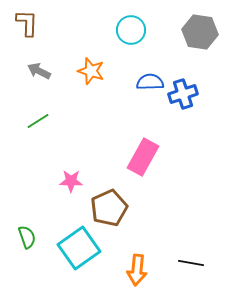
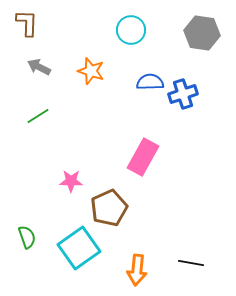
gray hexagon: moved 2 px right, 1 px down
gray arrow: moved 4 px up
green line: moved 5 px up
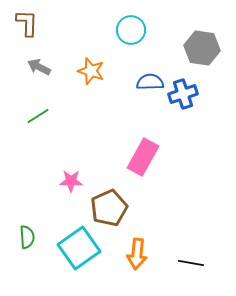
gray hexagon: moved 15 px down
green semicircle: rotated 15 degrees clockwise
orange arrow: moved 16 px up
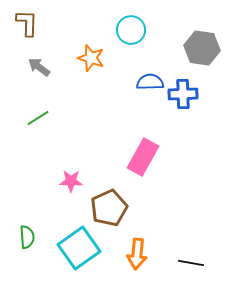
gray arrow: rotated 10 degrees clockwise
orange star: moved 13 px up
blue cross: rotated 16 degrees clockwise
green line: moved 2 px down
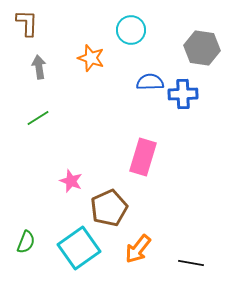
gray arrow: rotated 45 degrees clockwise
pink rectangle: rotated 12 degrees counterclockwise
pink star: rotated 20 degrees clockwise
green semicircle: moved 1 px left, 5 px down; rotated 25 degrees clockwise
orange arrow: moved 1 px right, 5 px up; rotated 32 degrees clockwise
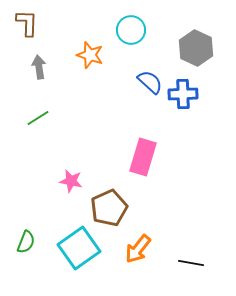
gray hexagon: moved 6 px left; rotated 16 degrees clockwise
orange star: moved 1 px left, 3 px up
blue semicircle: rotated 44 degrees clockwise
pink star: rotated 10 degrees counterclockwise
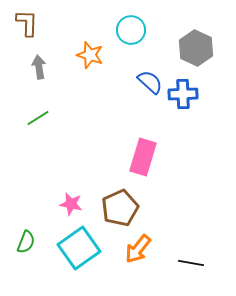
pink star: moved 23 px down
brown pentagon: moved 11 px right
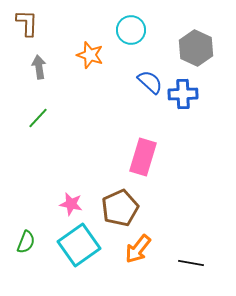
green line: rotated 15 degrees counterclockwise
cyan square: moved 3 px up
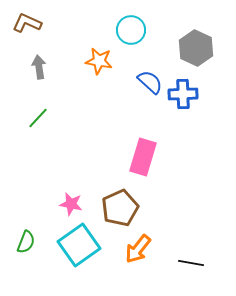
brown L-shape: rotated 68 degrees counterclockwise
orange star: moved 9 px right, 6 px down; rotated 8 degrees counterclockwise
